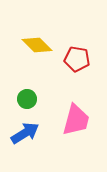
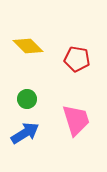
yellow diamond: moved 9 px left, 1 px down
pink trapezoid: rotated 32 degrees counterclockwise
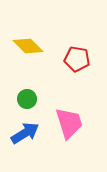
pink trapezoid: moved 7 px left, 3 px down
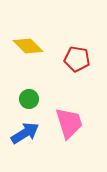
green circle: moved 2 px right
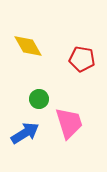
yellow diamond: rotated 16 degrees clockwise
red pentagon: moved 5 px right
green circle: moved 10 px right
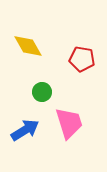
green circle: moved 3 px right, 7 px up
blue arrow: moved 3 px up
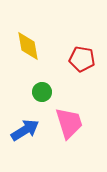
yellow diamond: rotated 20 degrees clockwise
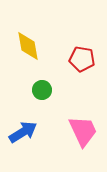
green circle: moved 2 px up
pink trapezoid: moved 14 px right, 8 px down; rotated 8 degrees counterclockwise
blue arrow: moved 2 px left, 2 px down
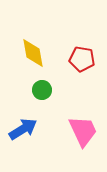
yellow diamond: moved 5 px right, 7 px down
blue arrow: moved 3 px up
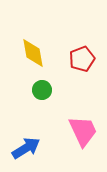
red pentagon: rotated 30 degrees counterclockwise
blue arrow: moved 3 px right, 19 px down
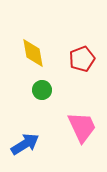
pink trapezoid: moved 1 px left, 4 px up
blue arrow: moved 1 px left, 4 px up
